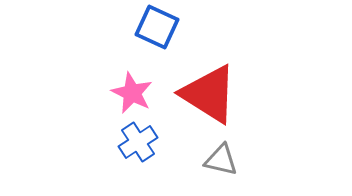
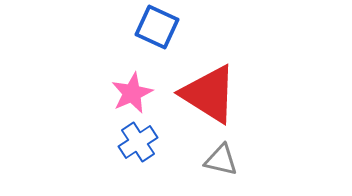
pink star: rotated 21 degrees clockwise
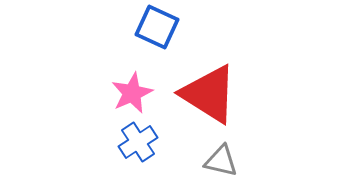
gray triangle: moved 1 px down
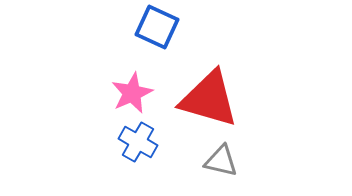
red triangle: moved 5 px down; rotated 16 degrees counterclockwise
blue cross: rotated 27 degrees counterclockwise
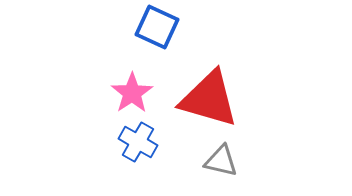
pink star: rotated 9 degrees counterclockwise
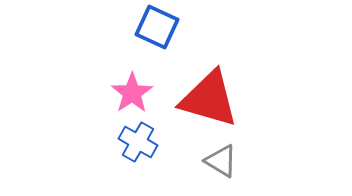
gray triangle: rotated 18 degrees clockwise
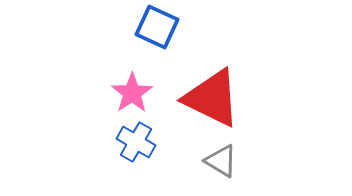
red triangle: moved 3 px right, 1 px up; rotated 10 degrees clockwise
blue cross: moved 2 px left
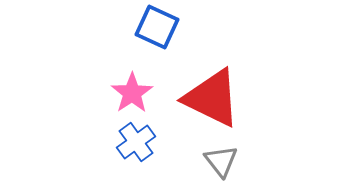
blue cross: rotated 24 degrees clockwise
gray triangle: rotated 21 degrees clockwise
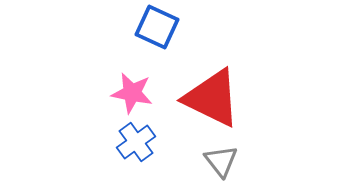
pink star: rotated 27 degrees counterclockwise
